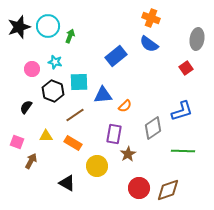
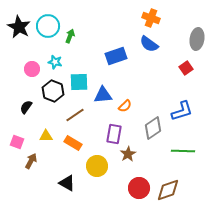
black star: rotated 25 degrees counterclockwise
blue rectangle: rotated 20 degrees clockwise
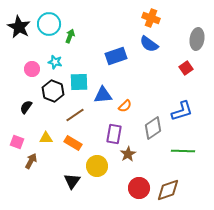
cyan circle: moved 1 px right, 2 px up
yellow triangle: moved 2 px down
black triangle: moved 5 px right, 2 px up; rotated 36 degrees clockwise
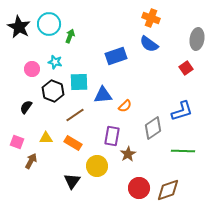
purple rectangle: moved 2 px left, 2 px down
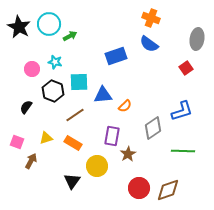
green arrow: rotated 40 degrees clockwise
yellow triangle: rotated 16 degrees counterclockwise
